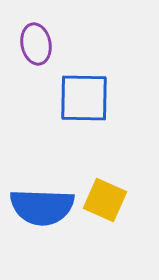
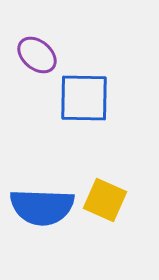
purple ellipse: moved 1 px right, 11 px down; rotated 39 degrees counterclockwise
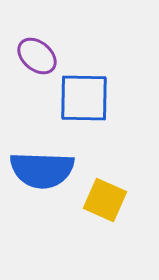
purple ellipse: moved 1 px down
blue semicircle: moved 37 px up
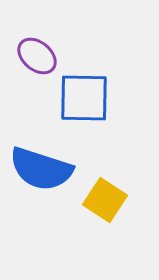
blue semicircle: moved 1 px left, 1 px up; rotated 16 degrees clockwise
yellow square: rotated 9 degrees clockwise
